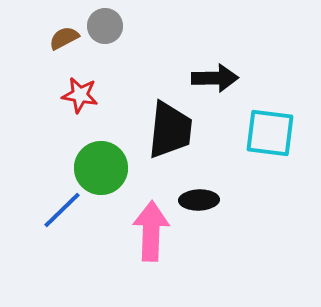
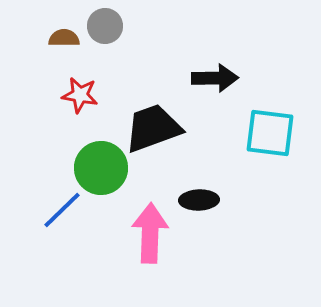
brown semicircle: rotated 28 degrees clockwise
black trapezoid: moved 17 px left, 2 px up; rotated 116 degrees counterclockwise
pink arrow: moved 1 px left, 2 px down
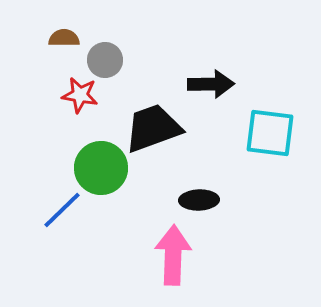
gray circle: moved 34 px down
black arrow: moved 4 px left, 6 px down
pink arrow: moved 23 px right, 22 px down
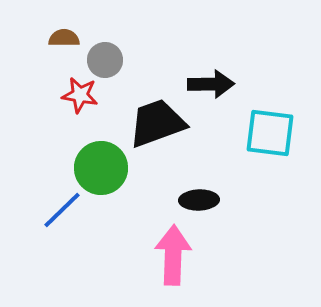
black trapezoid: moved 4 px right, 5 px up
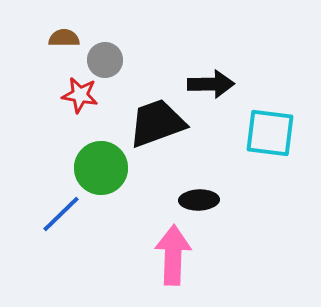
blue line: moved 1 px left, 4 px down
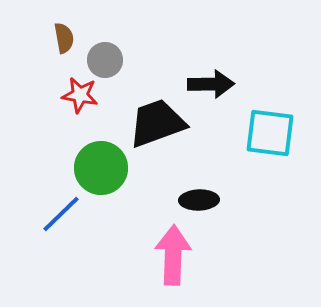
brown semicircle: rotated 80 degrees clockwise
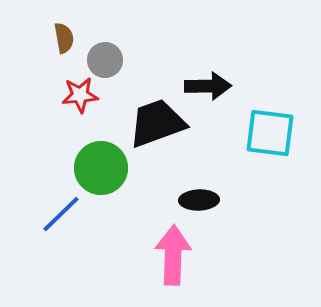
black arrow: moved 3 px left, 2 px down
red star: rotated 15 degrees counterclockwise
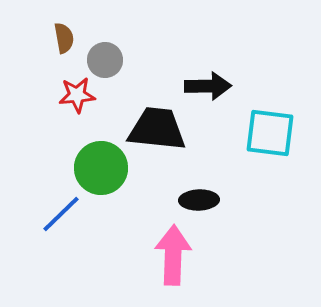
red star: moved 3 px left
black trapezoid: moved 6 px down; rotated 26 degrees clockwise
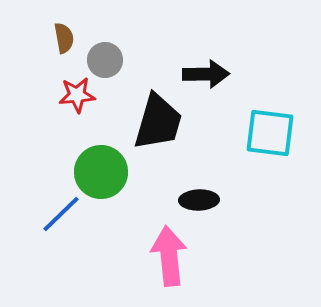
black arrow: moved 2 px left, 12 px up
black trapezoid: moved 1 px right, 7 px up; rotated 100 degrees clockwise
green circle: moved 4 px down
pink arrow: moved 4 px left, 1 px down; rotated 8 degrees counterclockwise
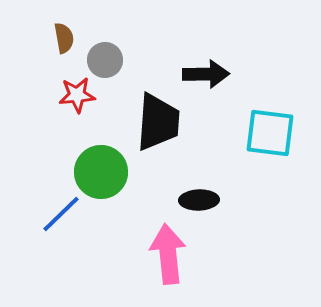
black trapezoid: rotated 12 degrees counterclockwise
pink arrow: moved 1 px left, 2 px up
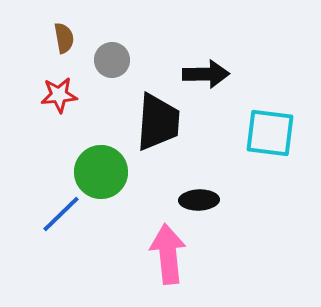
gray circle: moved 7 px right
red star: moved 18 px left
